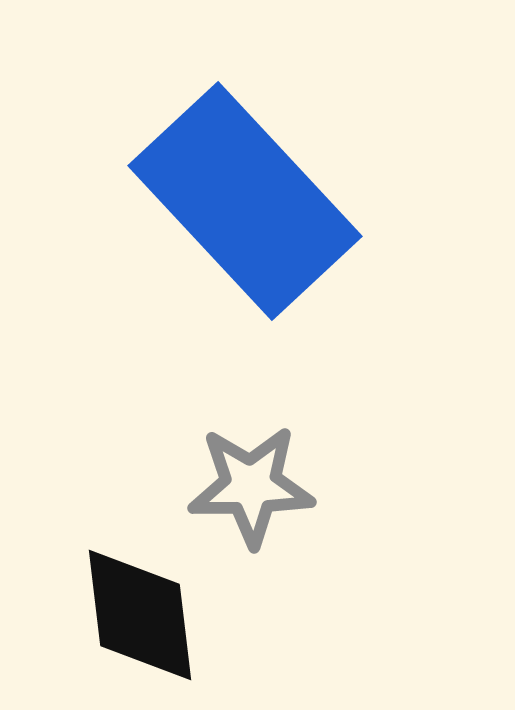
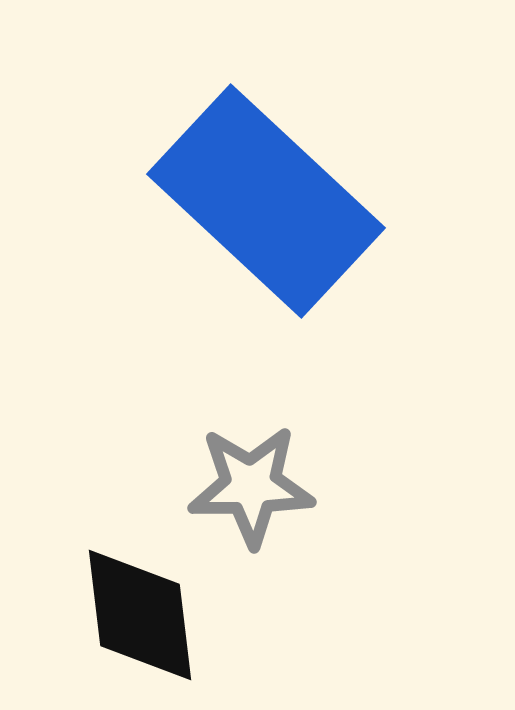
blue rectangle: moved 21 px right; rotated 4 degrees counterclockwise
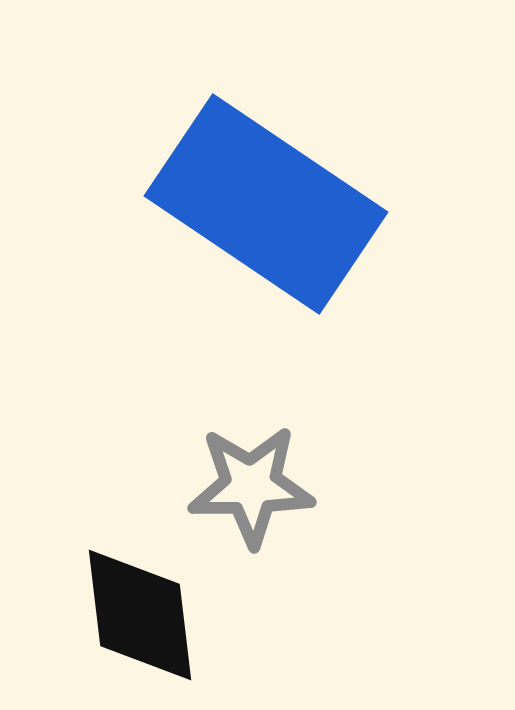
blue rectangle: moved 3 px down; rotated 9 degrees counterclockwise
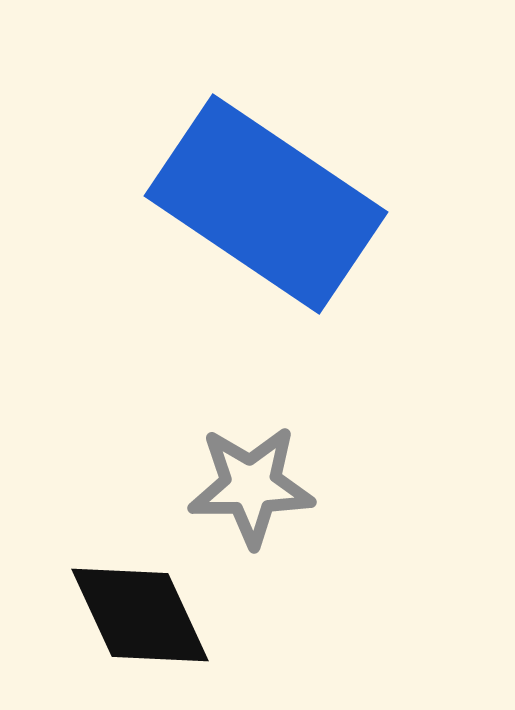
black diamond: rotated 18 degrees counterclockwise
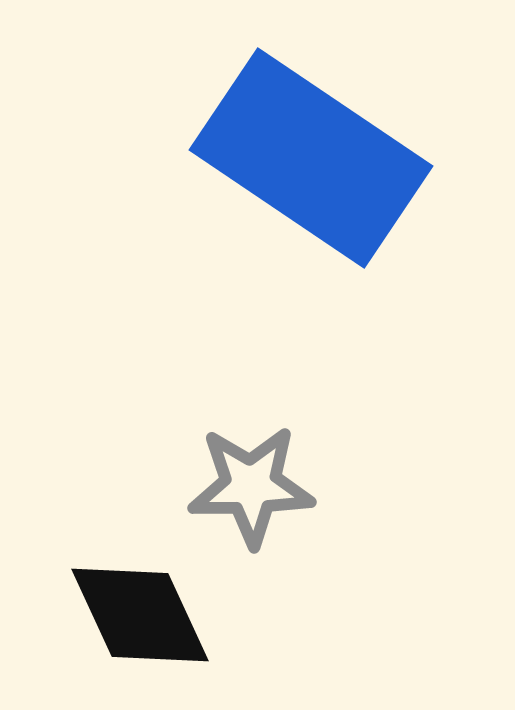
blue rectangle: moved 45 px right, 46 px up
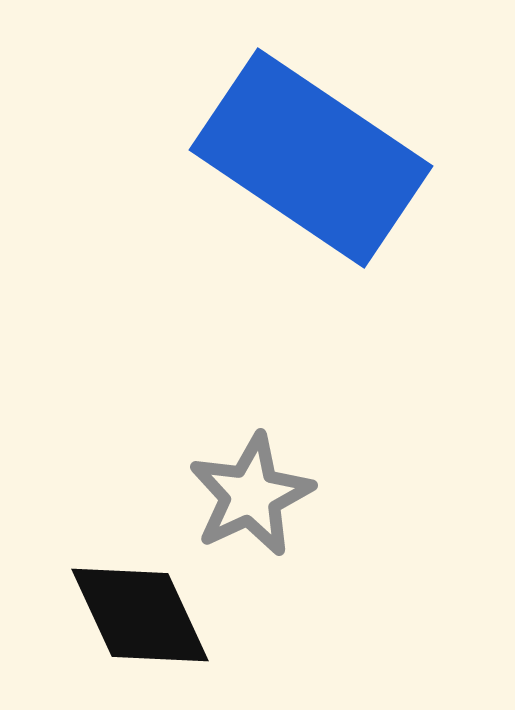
gray star: moved 9 px down; rotated 24 degrees counterclockwise
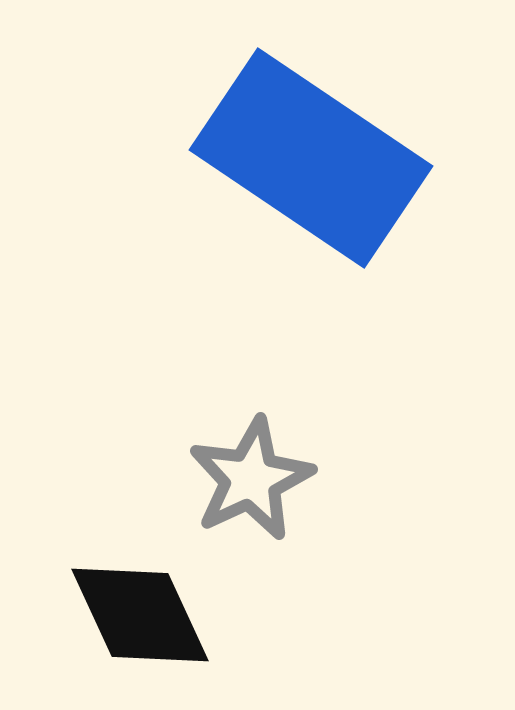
gray star: moved 16 px up
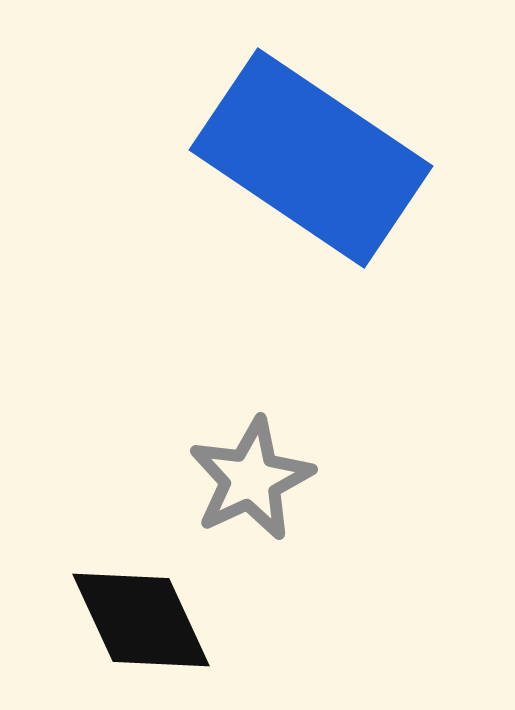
black diamond: moved 1 px right, 5 px down
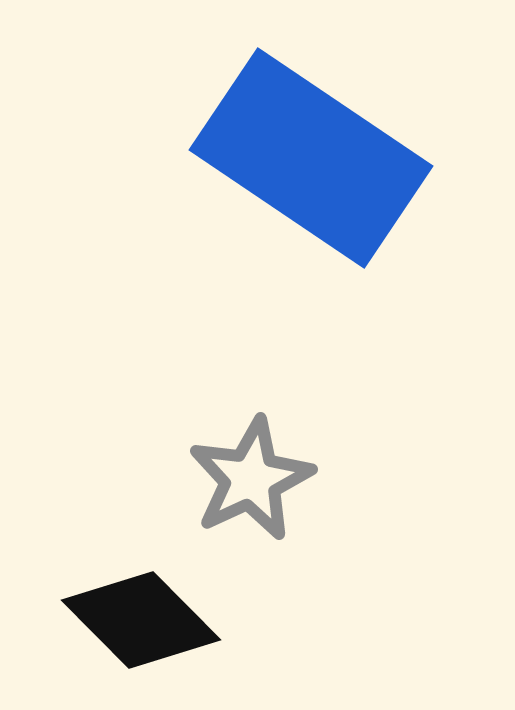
black diamond: rotated 20 degrees counterclockwise
